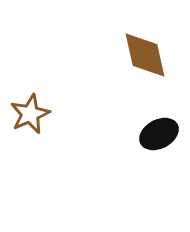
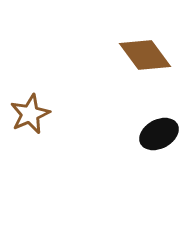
brown diamond: rotated 24 degrees counterclockwise
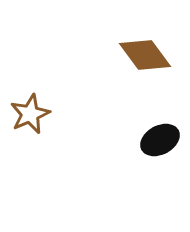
black ellipse: moved 1 px right, 6 px down
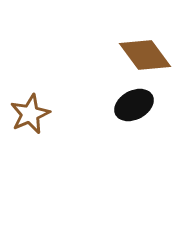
black ellipse: moved 26 px left, 35 px up
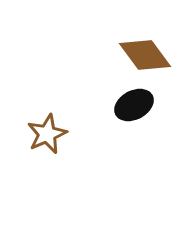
brown star: moved 17 px right, 20 px down
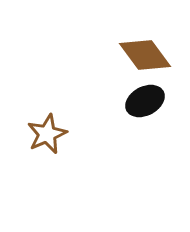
black ellipse: moved 11 px right, 4 px up
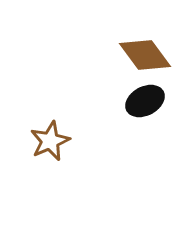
brown star: moved 3 px right, 7 px down
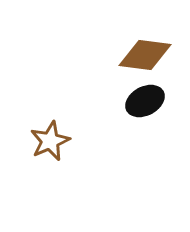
brown diamond: rotated 46 degrees counterclockwise
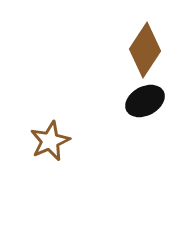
brown diamond: moved 5 px up; rotated 64 degrees counterclockwise
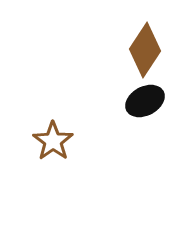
brown star: moved 3 px right; rotated 12 degrees counterclockwise
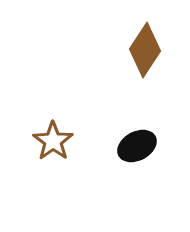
black ellipse: moved 8 px left, 45 px down
